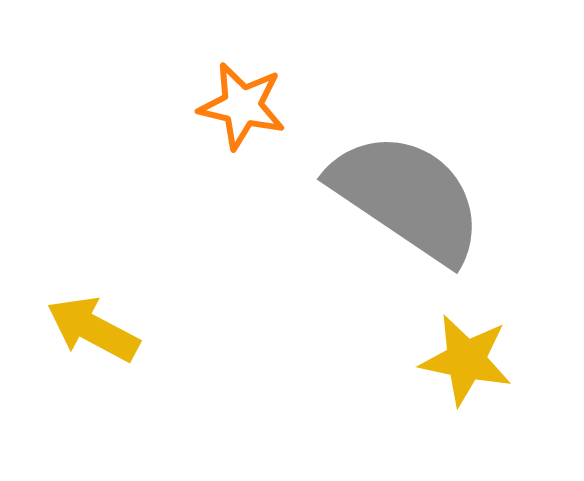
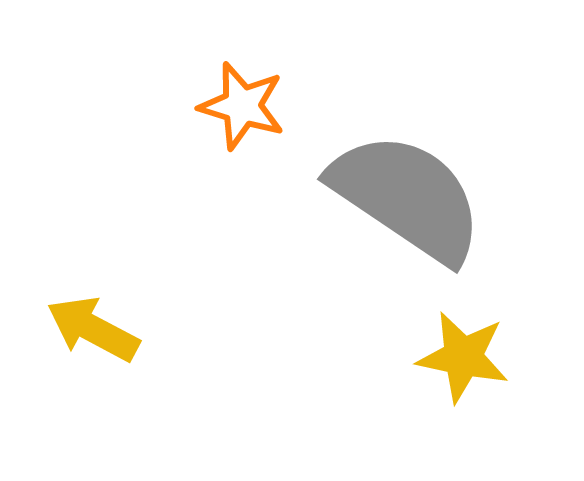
orange star: rotated 4 degrees clockwise
yellow star: moved 3 px left, 3 px up
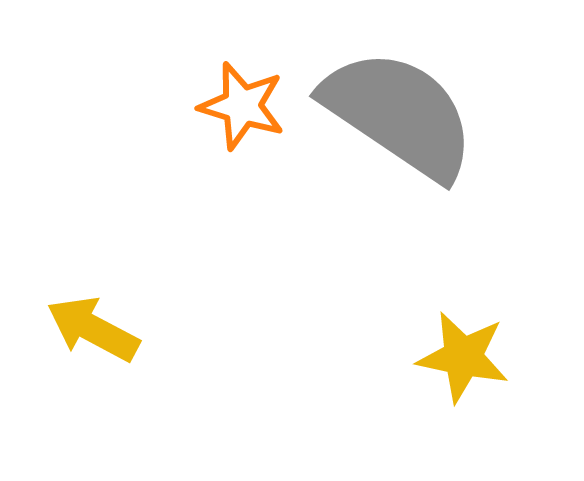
gray semicircle: moved 8 px left, 83 px up
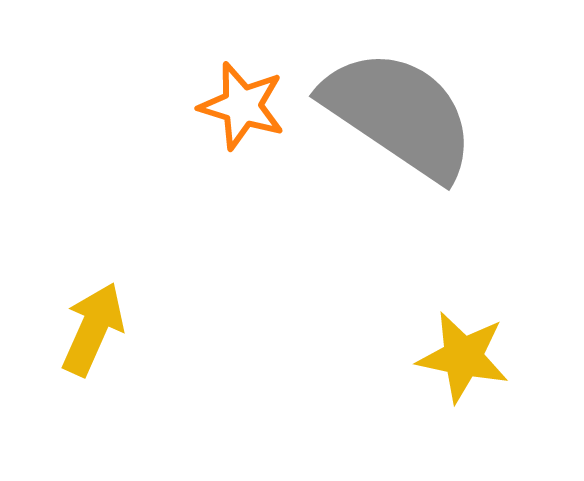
yellow arrow: rotated 86 degrees clockwise
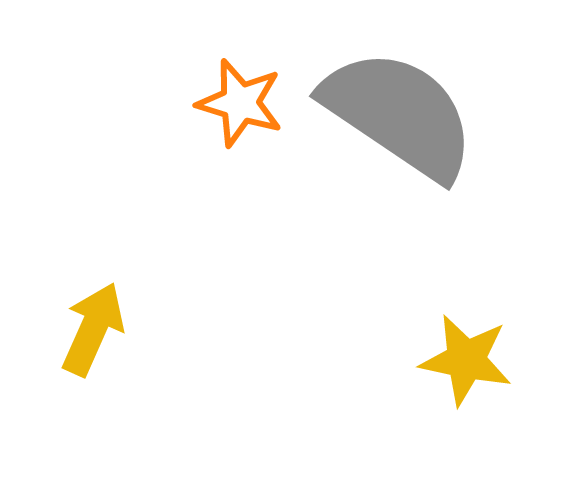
orange star: moved 2 px left, 3 px up
yellow star: moved 3 px right, 3 px down
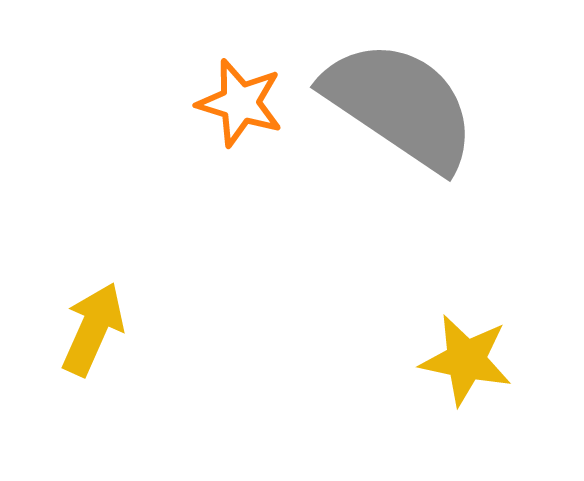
gray semicircle: moved 1 px right, 9 px up
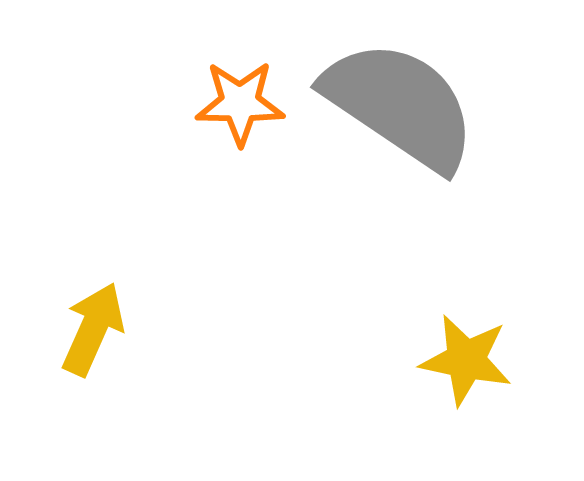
orange star: rotated 16 degrees counterclockwise
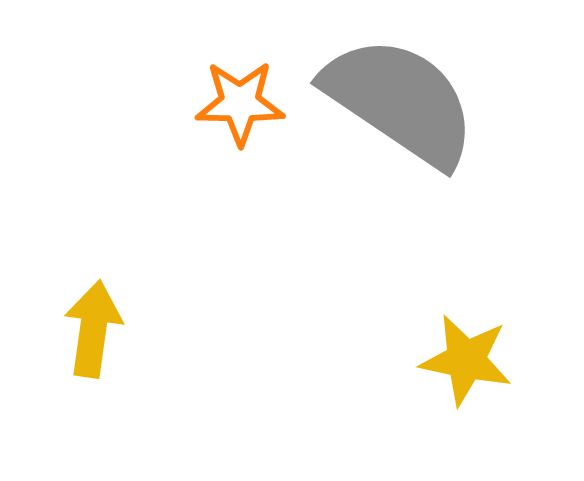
gray semicircle: moved 4 px up
yellow arrow: rotated 16 degrees counterclockwise
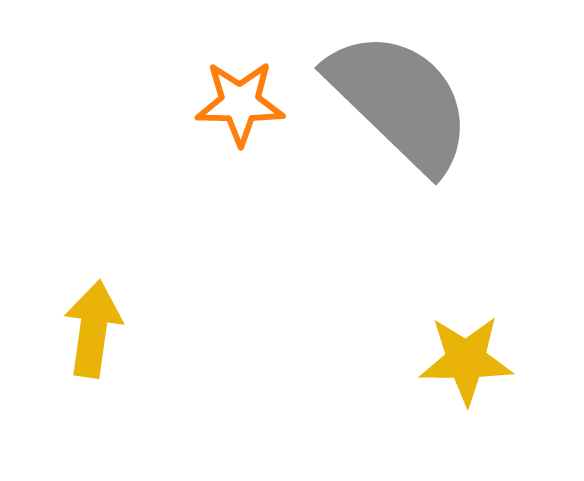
gray semicircle: rotated 10 degrees clockwise
yellow star: rotated 12 degrees counterclockwise
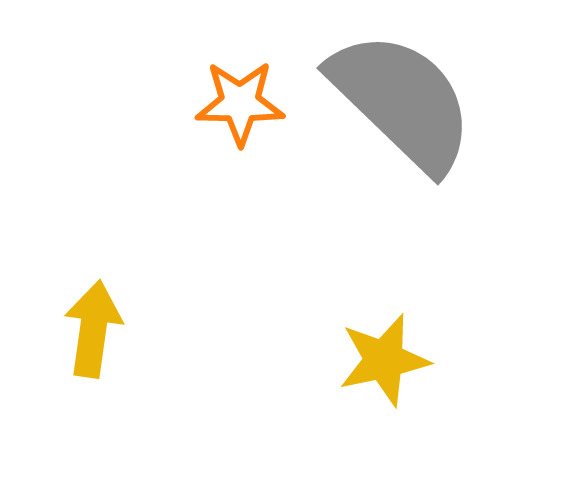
gray semicircle: moved 2 px right
yellow star: moved 82 px left; rotated 12 degrees counterclockwise
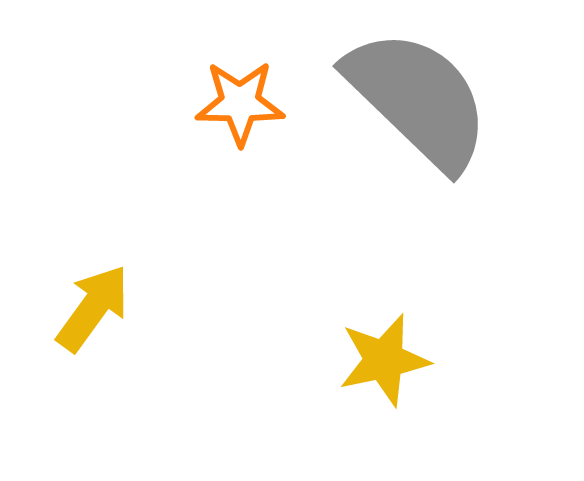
gray semicircle: moved 16 px right, 2 px up
yellow arrow: moved 21 px up; rotated 28 degrees clockwise
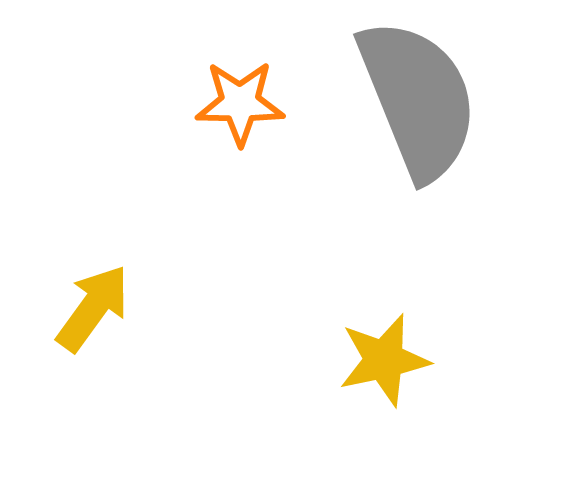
gray semicircle: rotated 24 degrees clockwise
